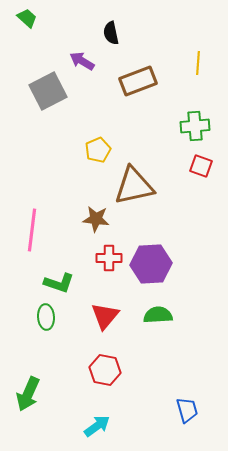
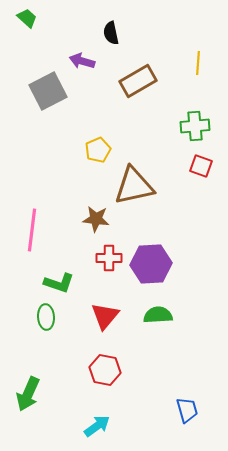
purple arrow: rotated 15 degrees counterclockwise
brown rectangle: rotated 9 degrees counterclockwise
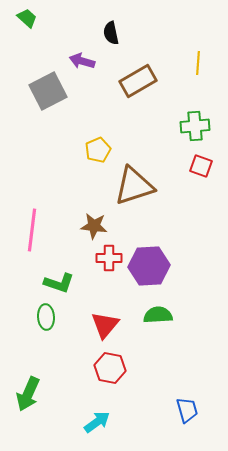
brown triangle: rotated 6 degrees counterclockwise
brown star: moved 2 px left, 7 px down
purple hexagon: moved 2 px left, 2 px down
red triangle: moved 9 px down
red hexagon: moved 5 px right, 2 px up
cyan arrow: moved 4 px up
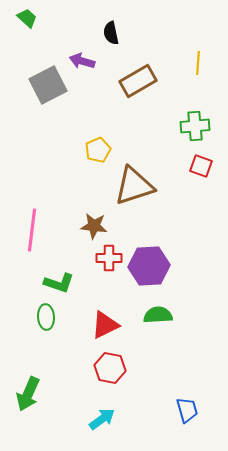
gray square: moved 6 px up
red triangle: rotated 24 degrees clockwise
cyan arrow: moved 5 px right, 3 px up
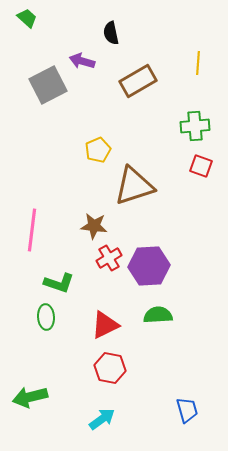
red cross: rotated 30 degrees counterclockwise
green arrow: moved 2 px right, 3 px down; rotated 52 degrees clockwise
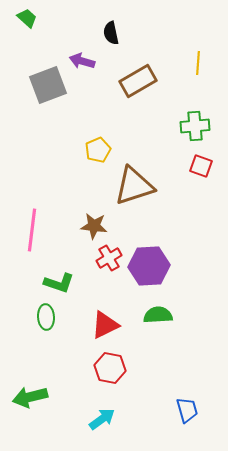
gray square: rotated 6 degrees clockwise
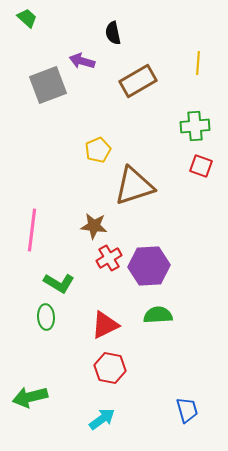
black semicircle: moved 2 px right
green L-shape: rotated 12 degrees clockwise
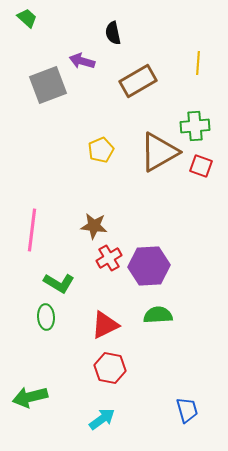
yellow pentagon: moved 3 px right
brown triangle: moved 25 px right, 34 px up; rotated 12 degrees counterclockwise
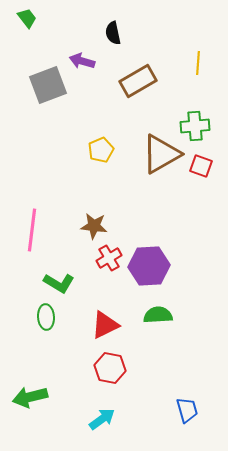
green trapezoid: rotated 10 degrees clockwise
brown triangle: moved 2 px right, 2 px down
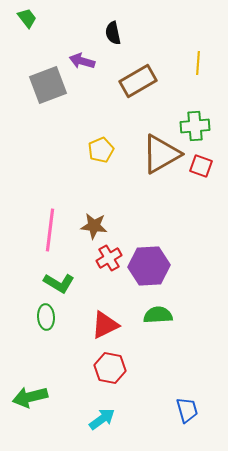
pink line: moved 18 px right
